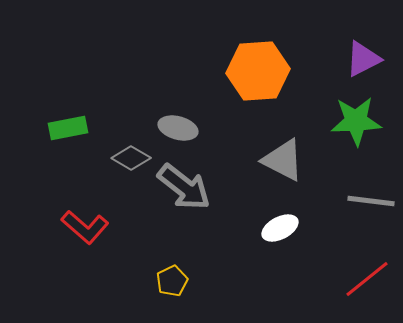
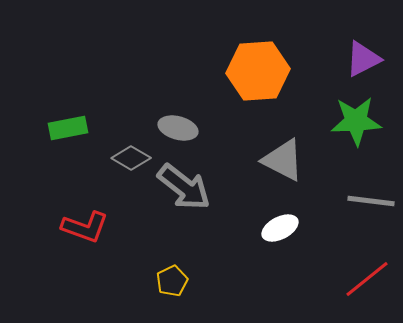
red L-shape: rotated 21 degrees counterclockwise
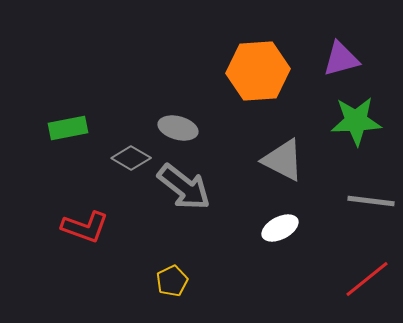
purple triangle: moved 22 px left; rotated 12 degrees clockwise
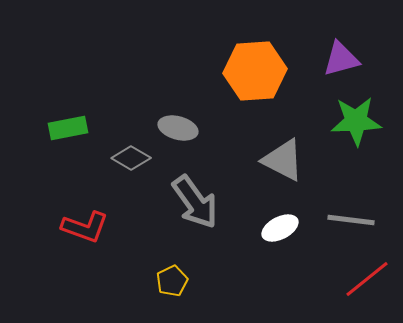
orange hexagon: moved 3 px left
gray arrow: moved 11 px right, 15 px down; rotated 16 degrees clockwise
gray line: moved 20 px left, 19 px down
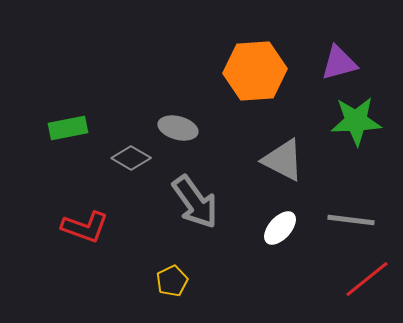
purple triangle: moved 2 px left, 4 px down
white ellipse: rotated 21 degrees counterclockwise
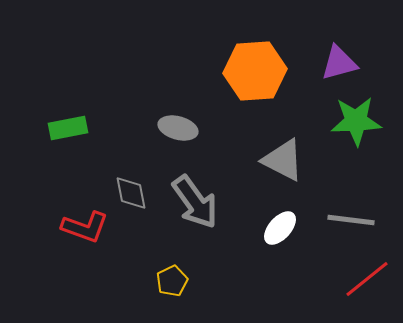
gray diamond: moved 35 px down; rotated 48 degrees clockwise
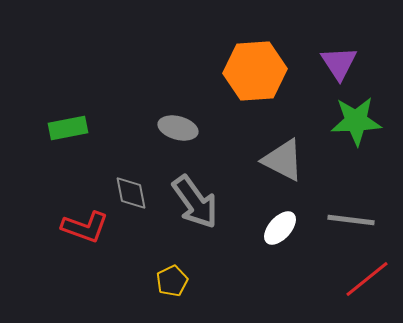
purple triangle: rotated 48 degrees counterclockwise
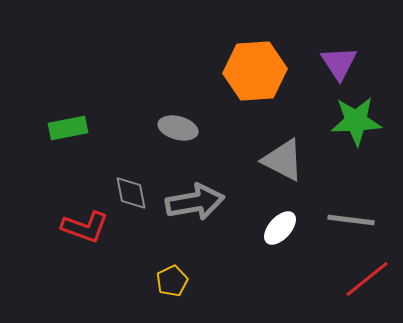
gray arrow: rotated 64 degrees counterclockwise
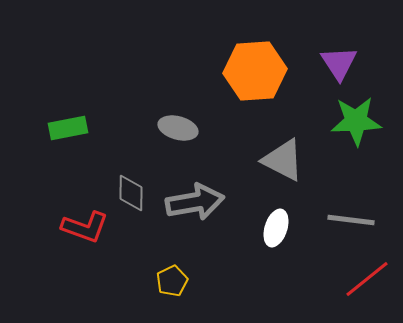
gray diamond: rotated 12 degrees clockwise
white ellipse: moved 4 px left; rotated 24 degrees counterclockwise
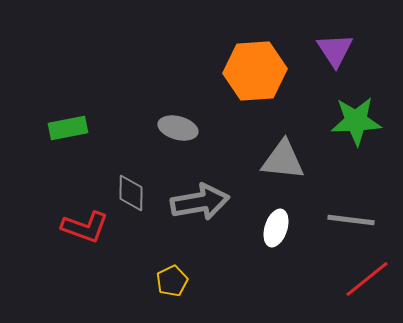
purple triangle: moved 4 px left, 13 px up
gray triangle: rotated 21 degrees counterclockwise
gray arrow: moved 5 px right
